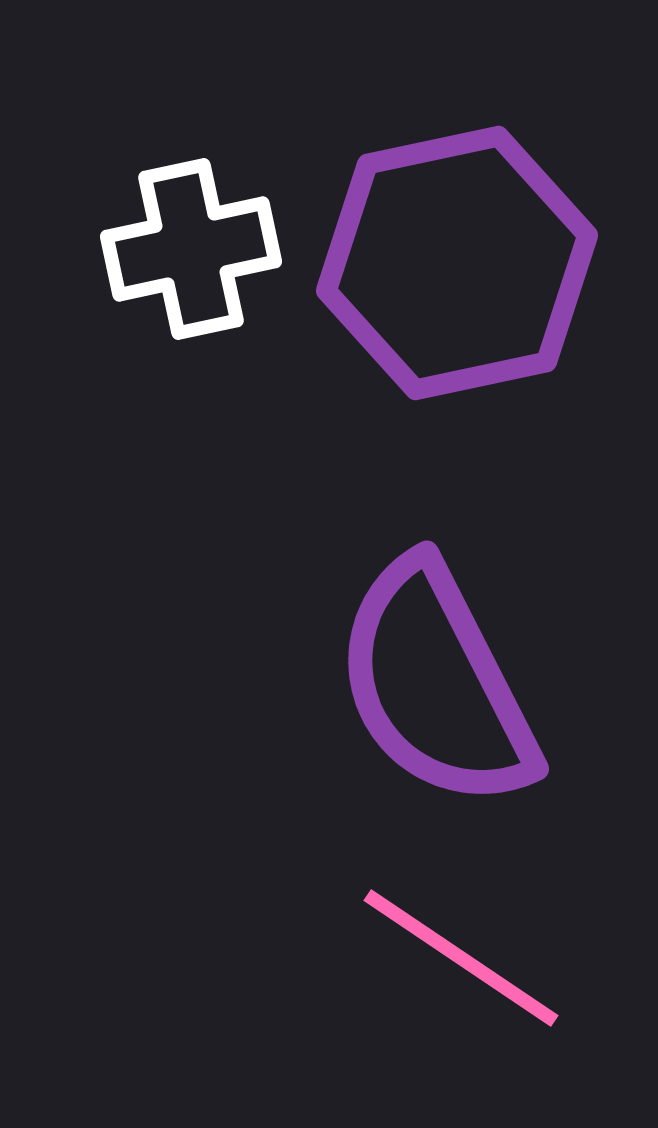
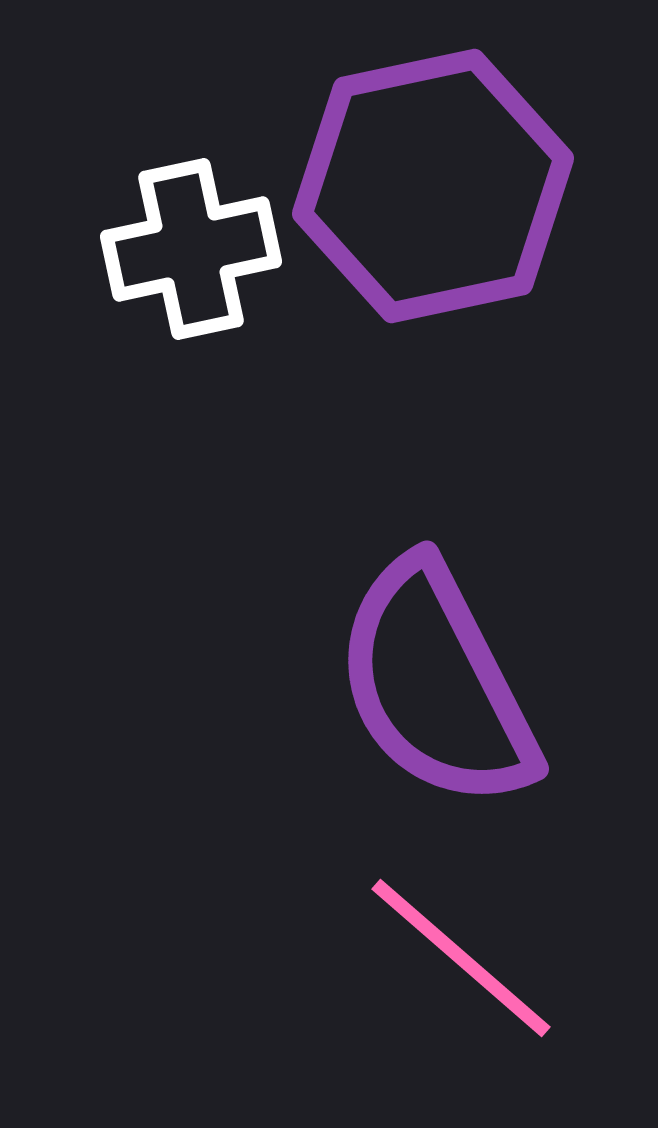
purple hexagon: moved 24 px left, 77 px up
pink line: rotated 7 degrees clockwise
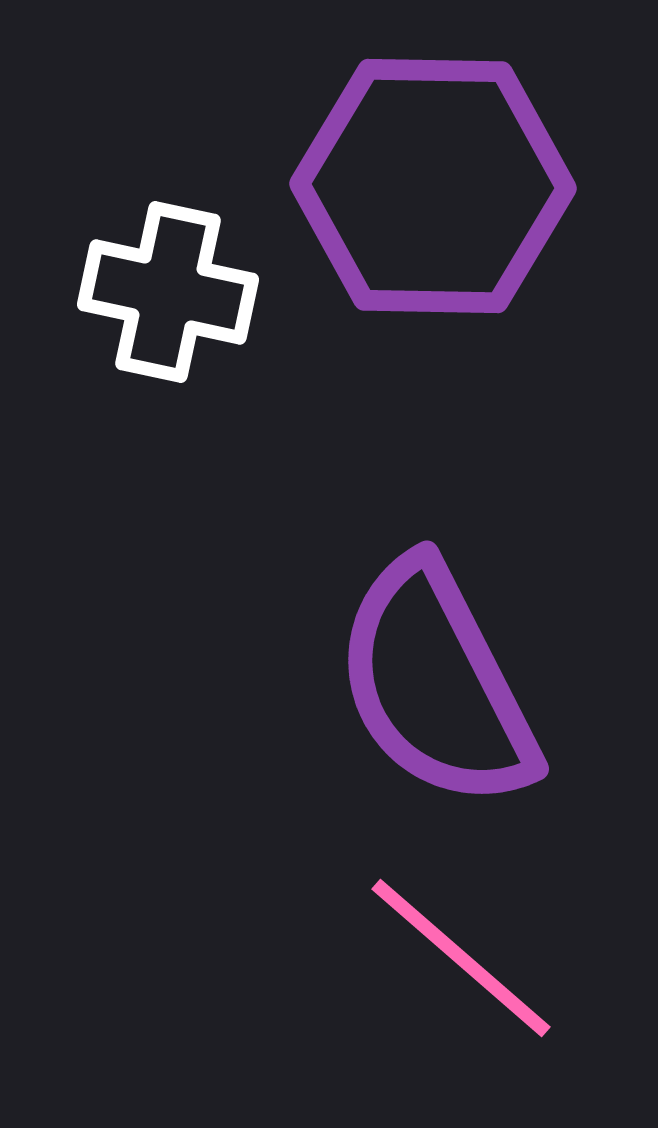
purple hexagon: rotated 13 degrees clockwise
white cross: moved 23 px left, 43 px down; rotated 24 degrees clockwise
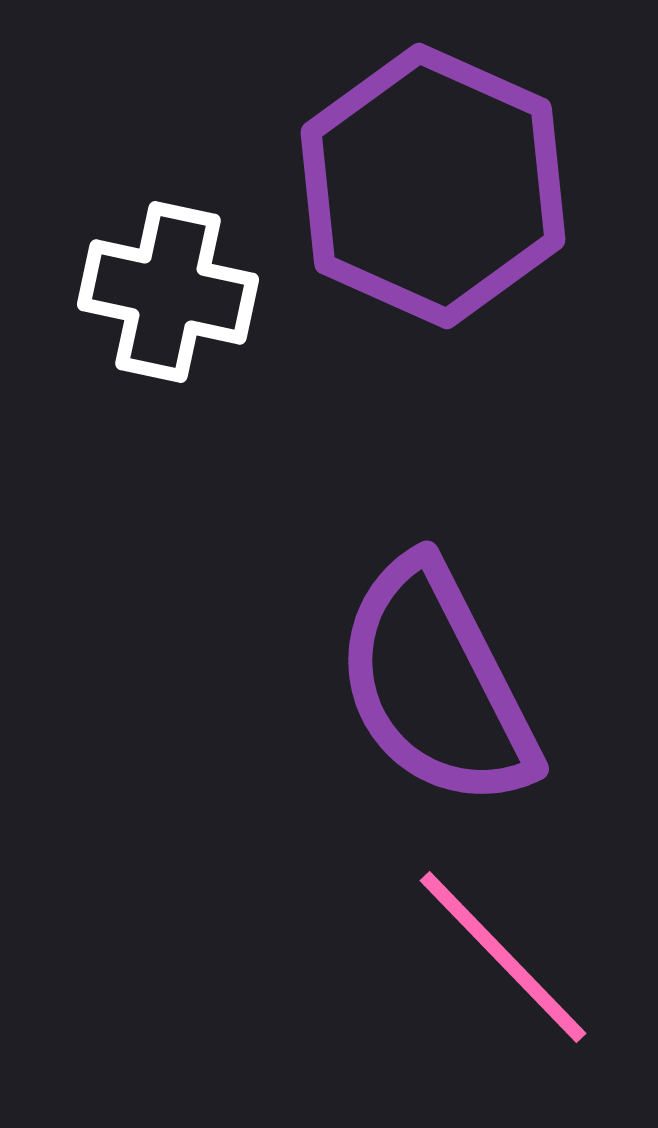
purple hexagon: rotated 23 degrees clockwise
pink line: moved 42 px right, 1 px up; rotated 5 degrees clockwise
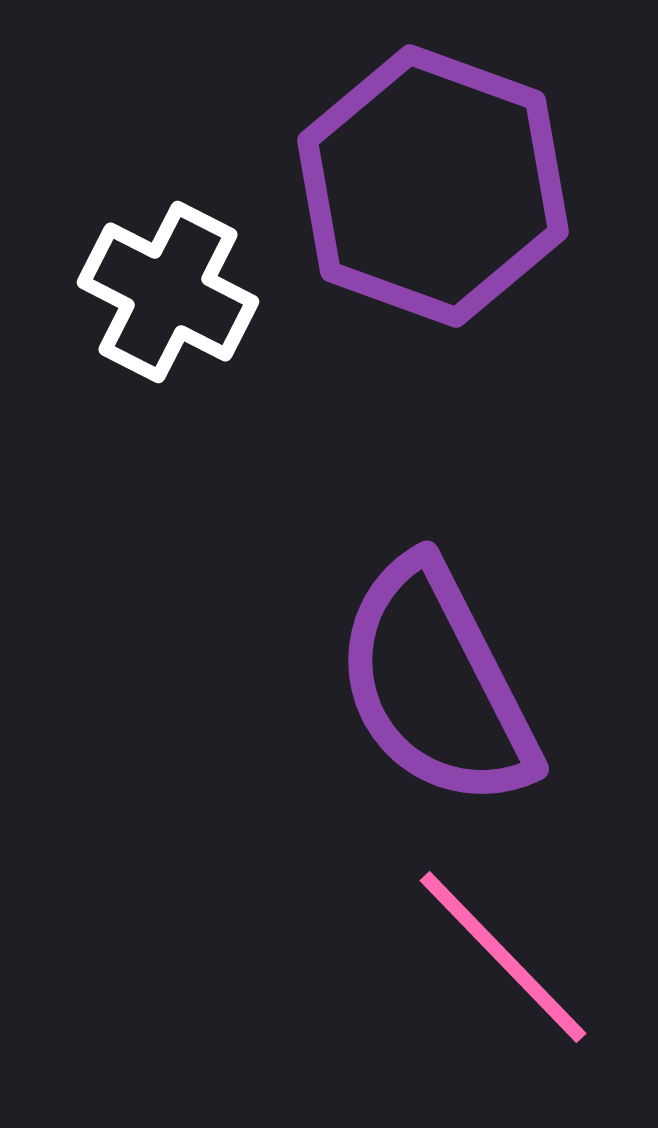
purple hexagon: rotated 4 degrees counterclockwise
white cross: rotated 15 degrees clockwise
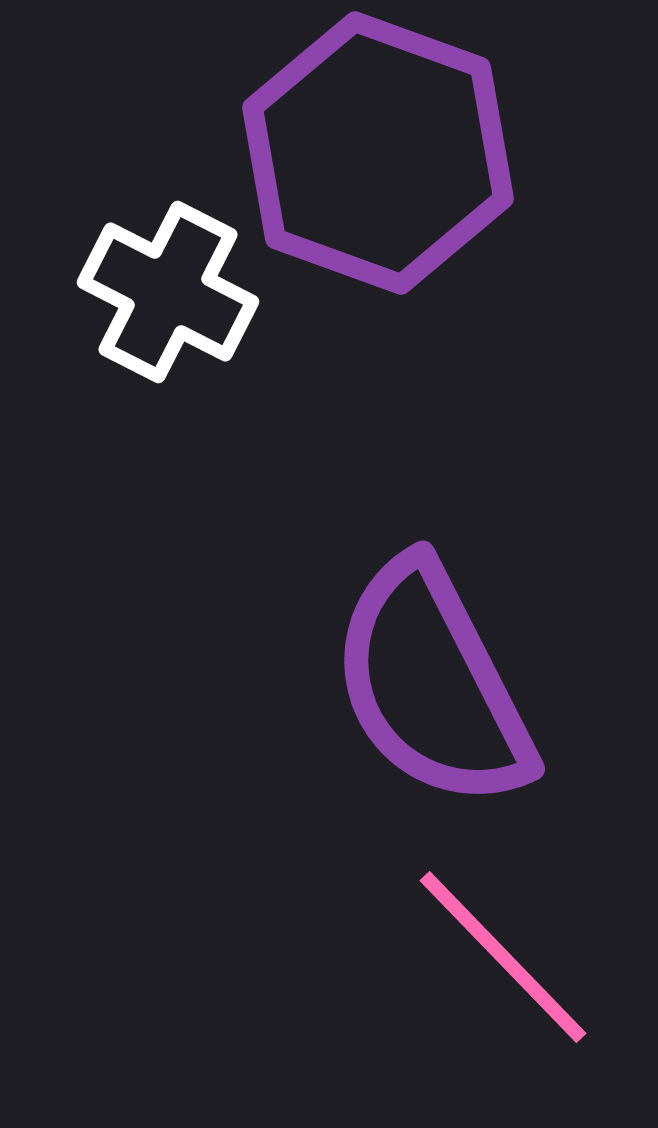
purple hexagon: moved 55 px left, 33 px up
purple semicircle: moved 4 px left
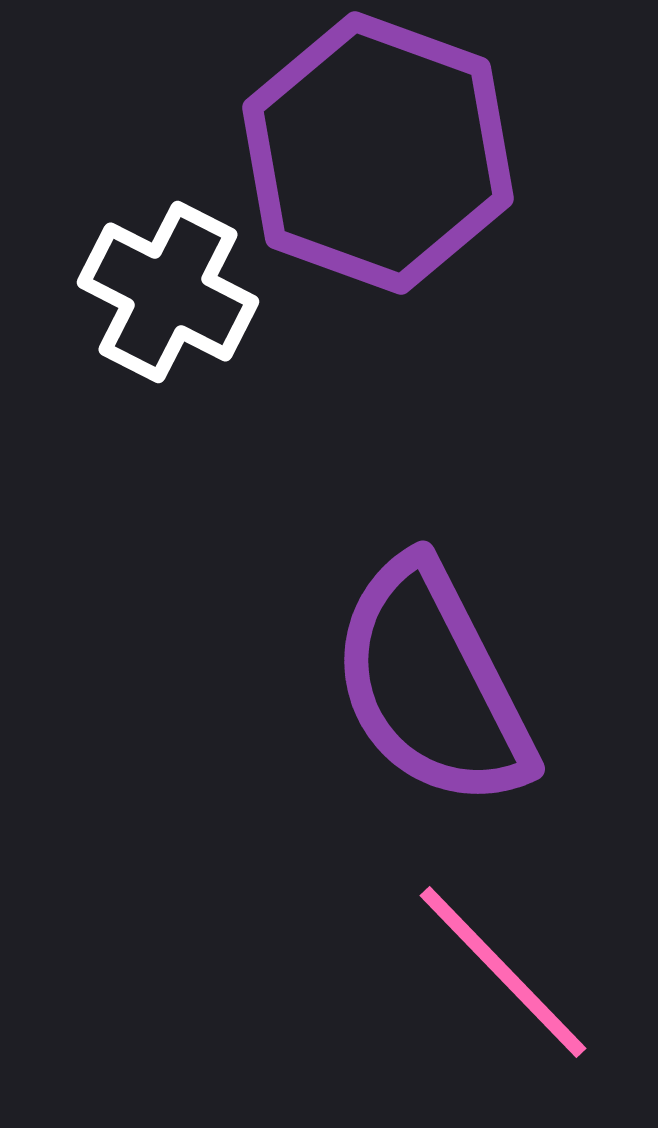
pink line: moved 15 px down
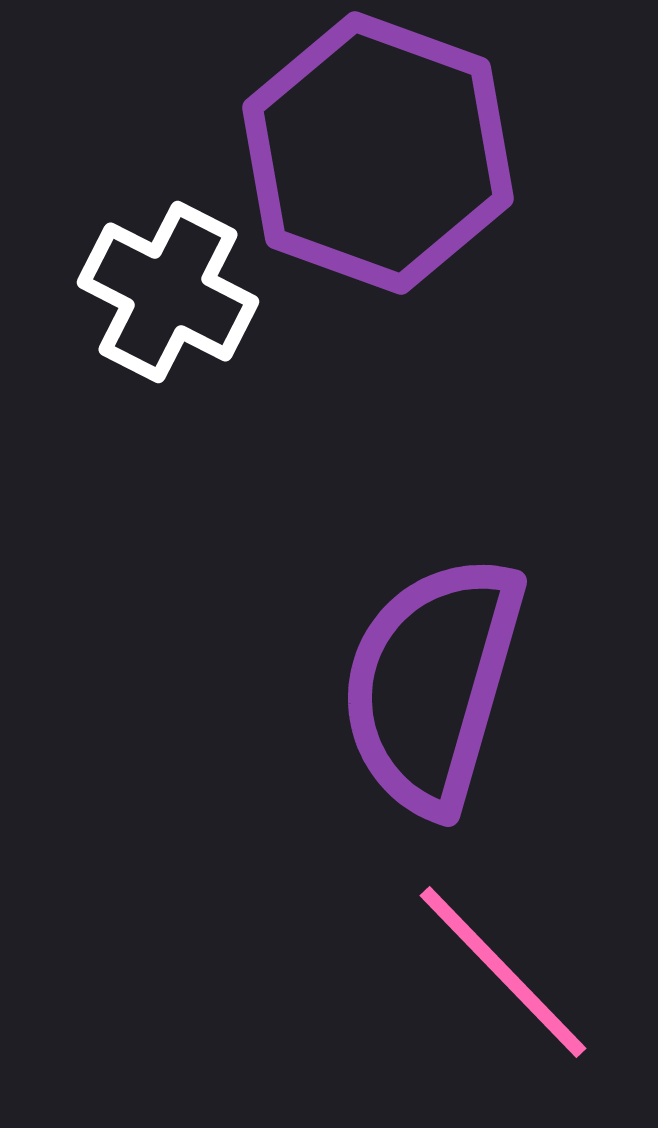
purple semicircle: rotated 43 degrees clockwise
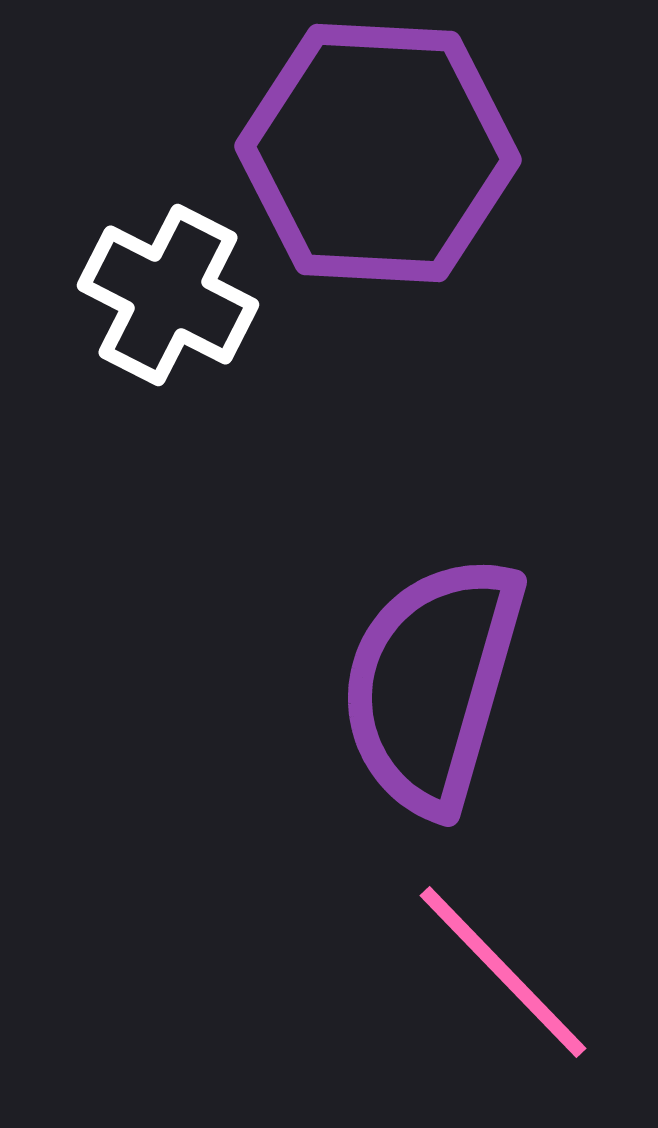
purple hexagon: rotated 17 degrees counterclockwise
white cross: moved 3 px down
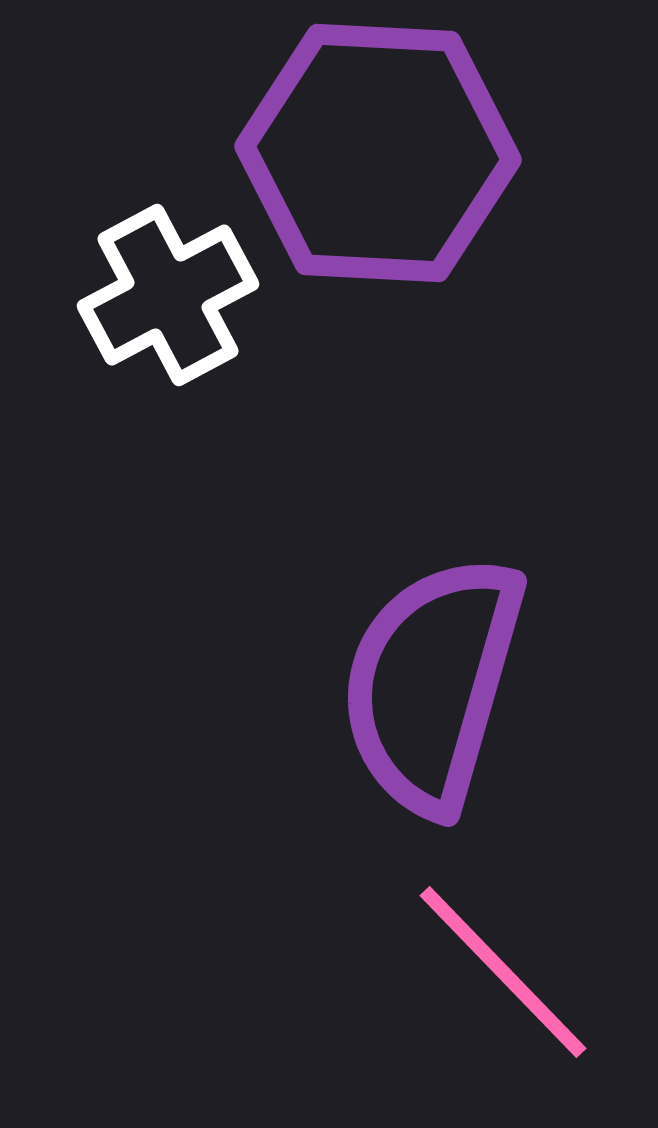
white cross: rotated 35 degrees clockwise
